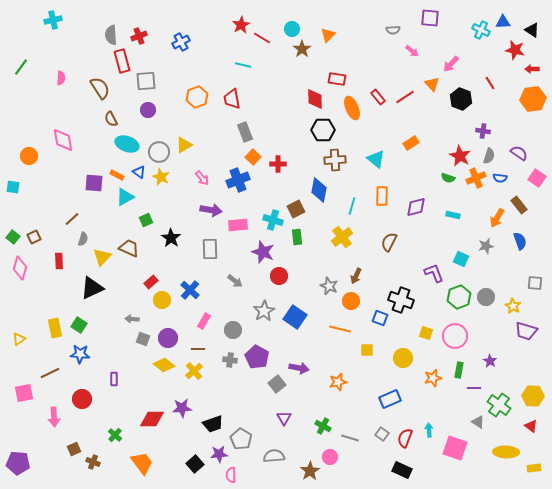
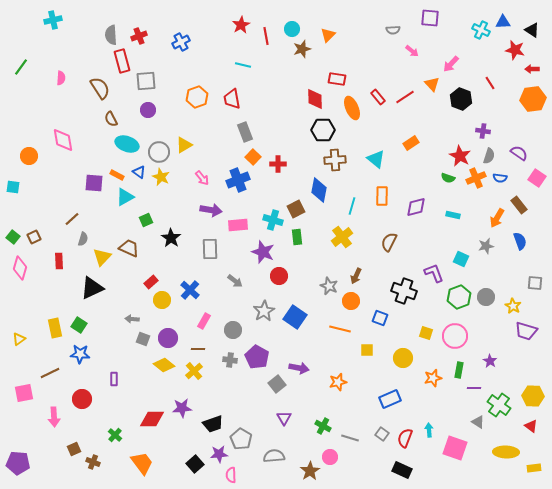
red line at (262, 38): moved 4 px right, 2 px up; rotated 48 degrees clockwise
brown star at (302, 49): rotated 18 degrees clockwise
black cross at (401, 300): moved 3 px right, 9 px up
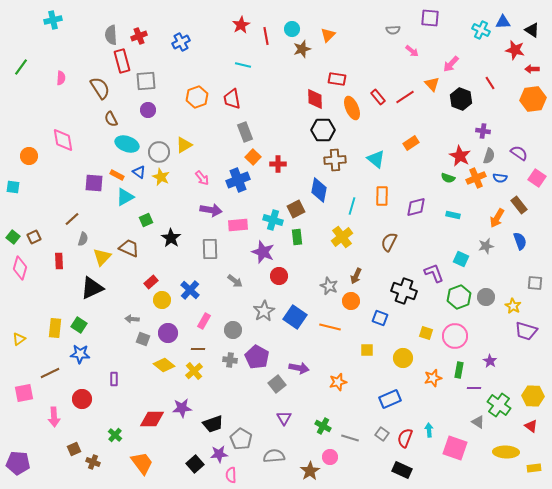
yellow rectangle at (55, 328): rotated 18 degrees clockwise
orange line at (340, 329): moved 10 px left, 2 px up
purple circle at (168, 338): moved 5 px up
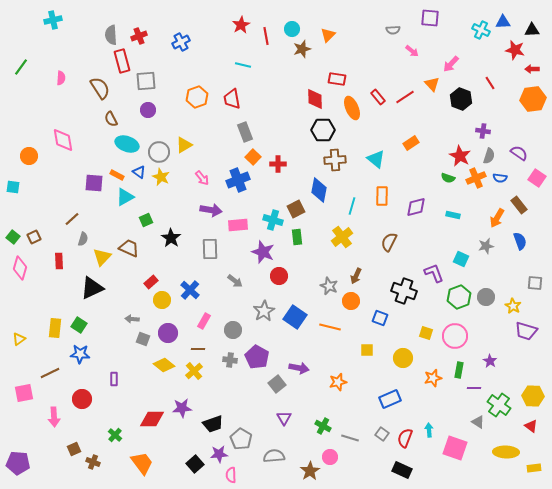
black triangle at (532, 30): rotated 35 degrees counterclockwise
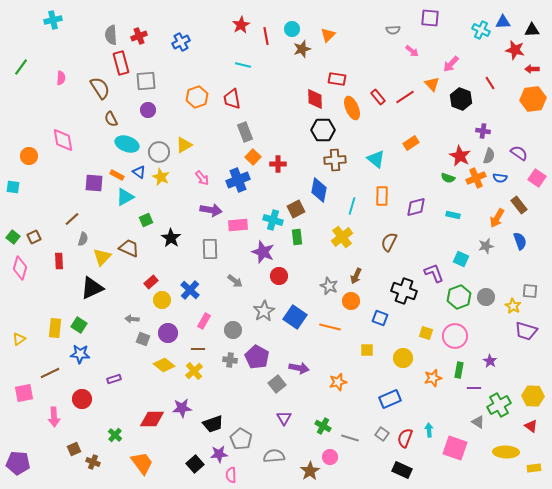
red rectangle at (122, 61): moved 1 px left, 2 px down
gray square at (535, 283): moved 5 px left, 8 px down
purple rectangle at (114, 379): rotated 72 degrees clockwise
green cross at (499, 405): rotated 25 degrees clockwise
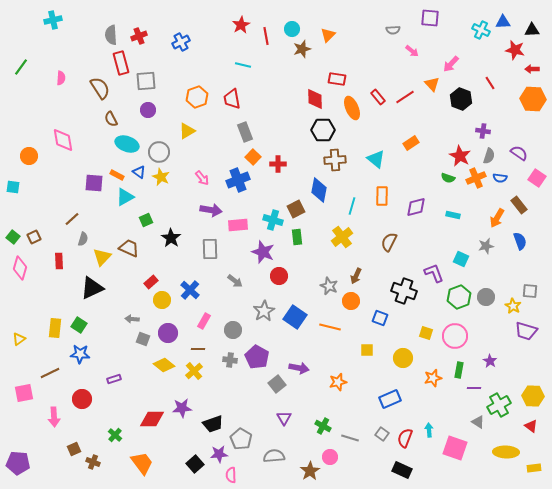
orange hexagon at (533, 99): rotated 10 degrees clockwise
yellow triangle at (184, 145): moved 3 px right, 14 px up
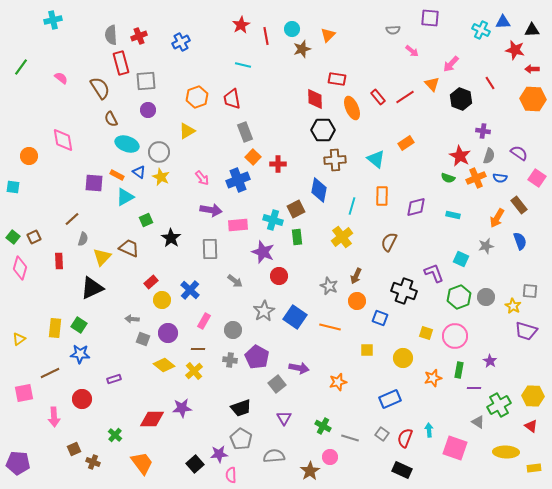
pink semicircle at (61, 78): rotated 56 degrees counterclockwise
orange rectangle at (411, 143): moved 5 px left
orange circle at (351, 301): moved 6 px right
black trapezoid at (213, 424): moved 28 px right, 16 px up
